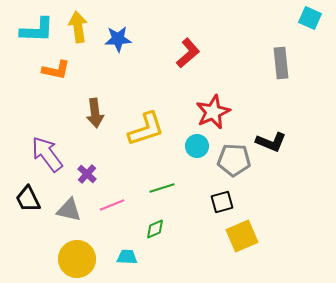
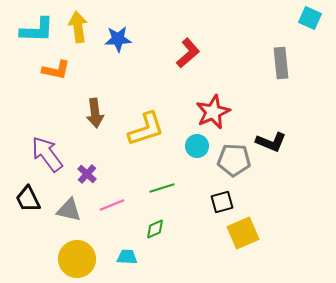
yellow square: moved 1 px right, 3 px up
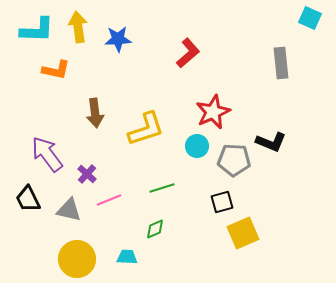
pink line: moved 3 px left, 5 px up
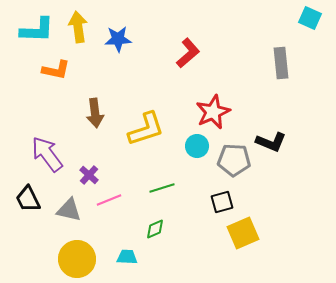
purple cross: moved 2 px right, 1 px down
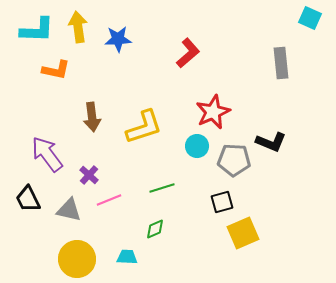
brown arrow: moved 3 px left, 4 px down
yellow L-shape: moved 2 px left, 2 px up
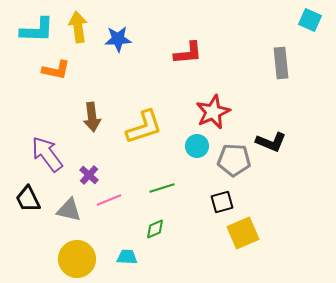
cyan square: moved 2 px down
red L-shape: rotated 36 degrees clockwise
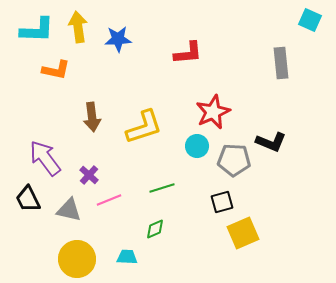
purple arrow: moved 2 px left, 4 px down
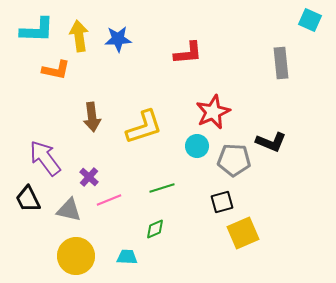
yellow arrow: moved 1 px right, 9 px down
purple cross: moved 2 px down
yellow circle: moved 1 px left, 3 px up
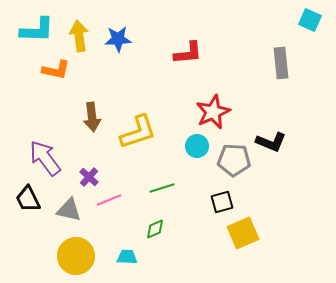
yellow L-shape: moved 6 px left, 5 px down
